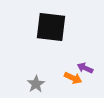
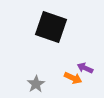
black square: rotated 12 degrees clockwise
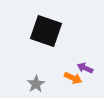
black square: moved 5 px left, 4 px down
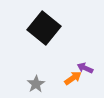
black square: moved 2 px left, 3 px up; rotated 20 degrees clockwise
orange arrow: rotated 60 degrees counterclockwise
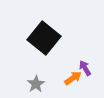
black square: moved 10 px down
purple arrow: rotated 35 degrees clockwise
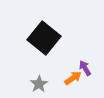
gray star: moved 3 px right
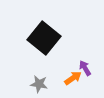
gray star: rotated 30 degrees counterclockwise
